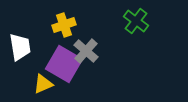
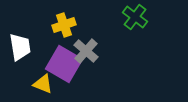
green cross: moved 1 px left, 4 px up
yellow triangle: rotated 45 degrees clockwise
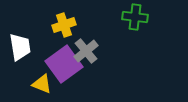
green cross: rotated 30 degrees counterclockwise
gray cross: rotated 10 degrees clockwise
purple square: rotated 24 degrees clockwise
yellow triangle: moved 1 px left
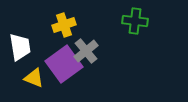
green cross: moved 4 px down
yellow triangle: moved 8 px left, 6 px up
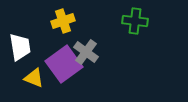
yellow cross: moved 1 px left, 4 px up
gray cross: moved 1 px down; rotated 15 degrees counterclockwise
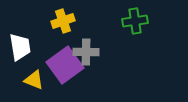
green cross: rotated 15 degrees counterclockwise
gray cross: rotated 35 degrees counterclockwise
purple square: moved 1 px right, 1 px down
yellow triangle: moved 2 px down
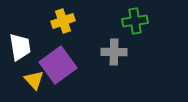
gray cross: moved 28 px right
purple square: moved 7 px left
yellow triangle: rotated 25 degrees clockwise
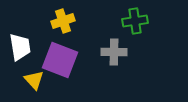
purple square: moved 2 px right, 5 px up; rotated 33 degrees counterclockwise
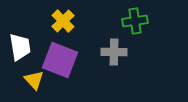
yellow cross: rotated 25 degrees counterclockwise
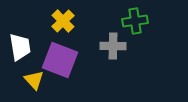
gray cross: moved 1 px left, 6 px up
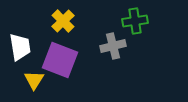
gray cross: rotated 15 degrees counterclockwise
yellow triangle: rotated 15 degrees clockwise
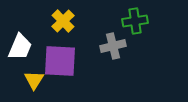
white trapezoid: rotated 32 degrees clockwise
purple square: moved 1 px down; rotated 18 degrees counterclockwise
